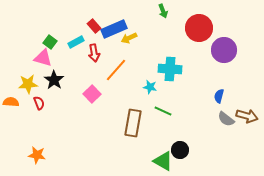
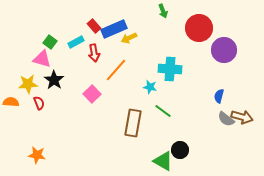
pink triangle: moved 1 px left, 1 px down
green line: rotated 12 degrees clockwise
brown arrow: moved 5 px left, 1 px down
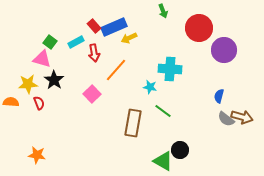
blue rectangle: moved 2 px up
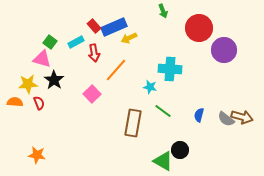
blue semicircle: moved 20 px left, 19 px down
orange semicircle: moved 4 px right
